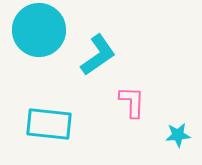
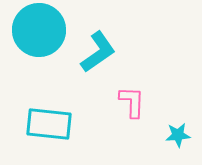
cyan L-shape: moved 3 px up
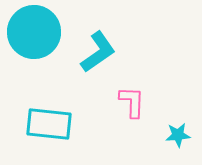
cyan circle: moved 5 px left, 2 px down
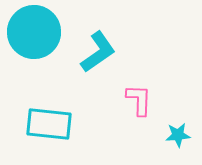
pink L-shape: moved 7 px right, 2 px up
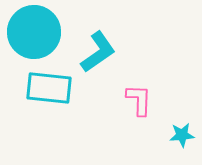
cyan rectangle: moved 36 px up
cyan star: moved 4 px right
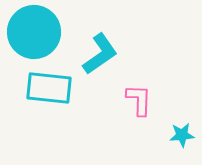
cyan L-shape: moved 2 px right, 2 px down
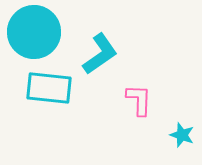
cyan star: rotated 25 degrees clockwise
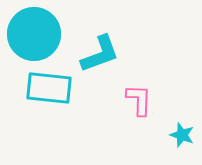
cyan circle: moved 2 px down
cyan L-shape: rotated 15 degrees clockwise
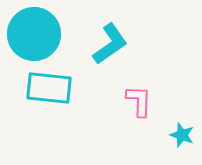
cyan L-shape: moved 10 px right, 10 px up; rotated 15 degrees counterclockwise
pink L-shape: moved 1 px down
